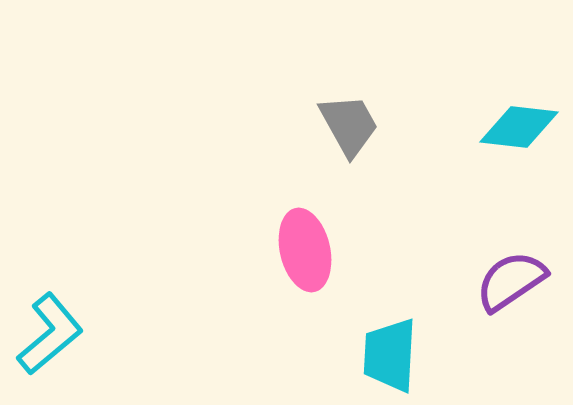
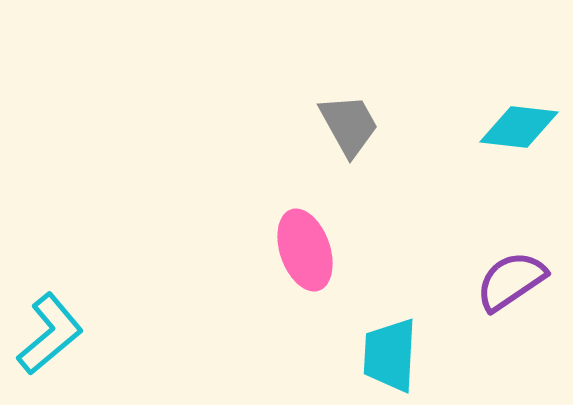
pink ellipse: rotated 6 degrees counterclockwise
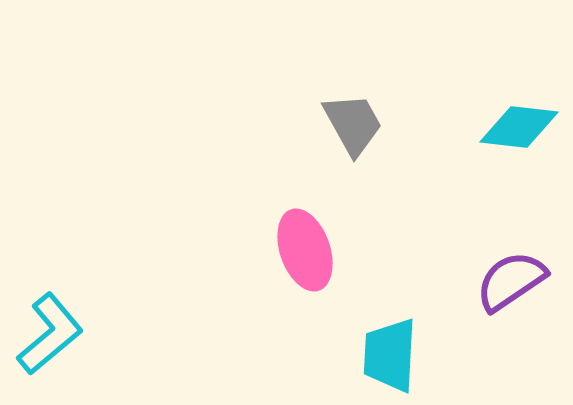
gray trapezoid: moved 4 px right, 1 px up
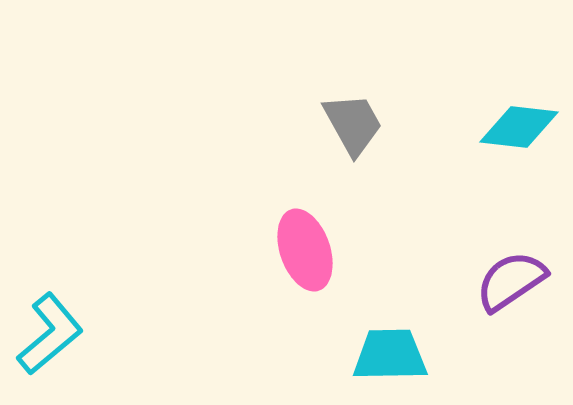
cyan trapezoid: rotated 86 degrees clockwise
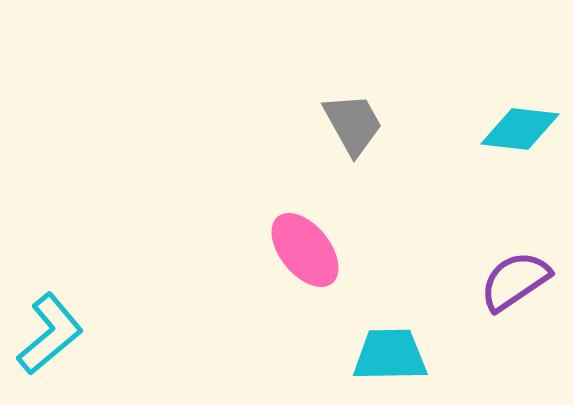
cyan diamond: moved 1 px right, 2 px down
pink ellipse: rotated 20 degrees counterclockwise
purple semicircle: moved 4 px right
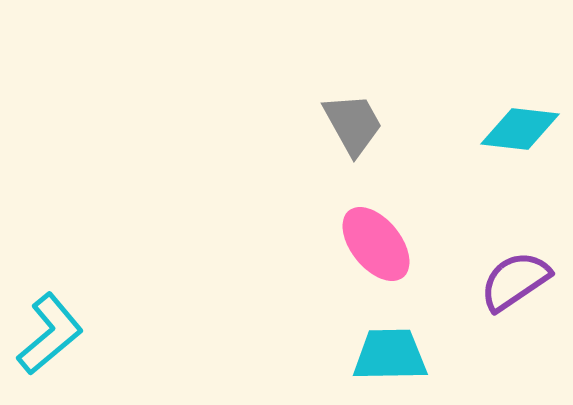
pink ellipse: moved 71 px right, 6 px up
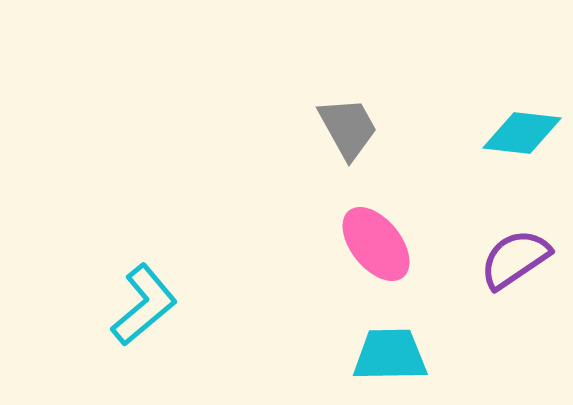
gray trapezoid: moved 5 px left, 4 px down
cyan diamond: moved 2 px right, 4 px down
purple semicircle: moved 22 px up
cyan L-shape: moved 94 px right, 29 px up
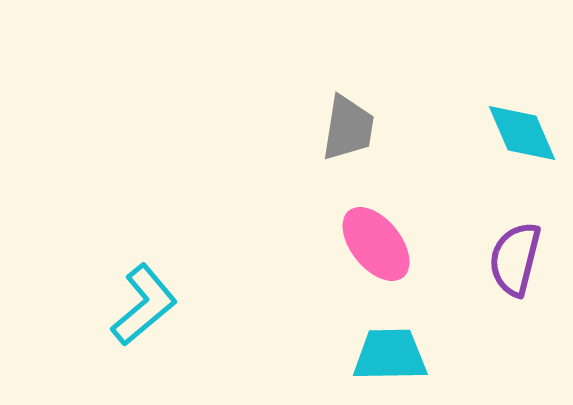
gray trapezoid: rotated 38 degrees clockwise
cyan diamond: rotated 60 degrees clockwise
purple semicircle: rotated 42 degrees counterclockwise
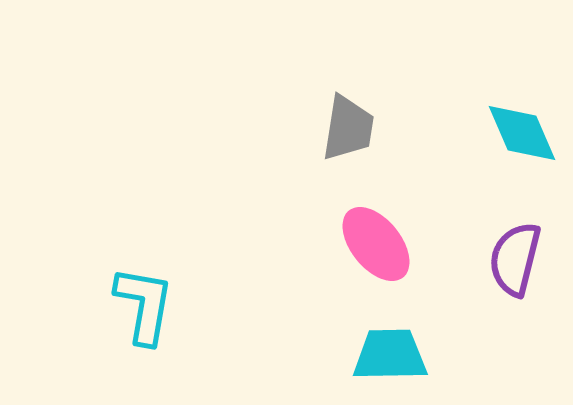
cyan L-shape: rotated 40 degrees counterclockwise
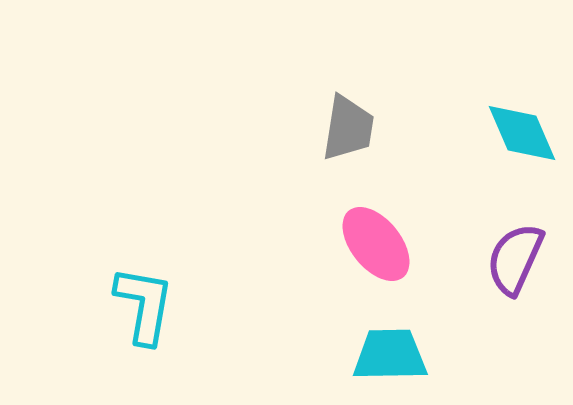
purple semicircle: rotated 10 degrees clockwise
